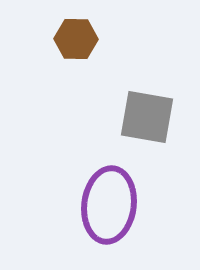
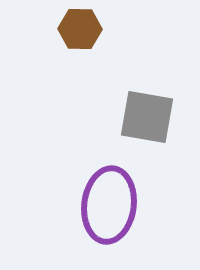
brown hexagon: moved 4 px right, 10 px up
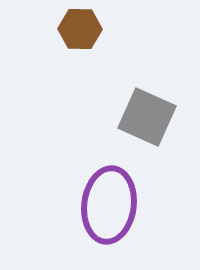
gray square: rotated 14 degrees clockwise
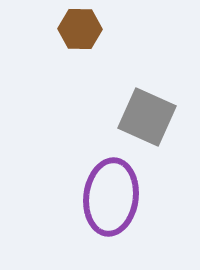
purple ellipse: moved 2 px right, 8 px up
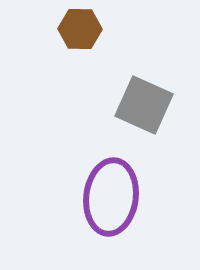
gray square: moved 3 px left, 12 px up
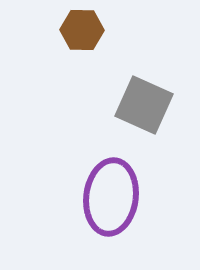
brown hexagon: moved 2 px right, 1 px down
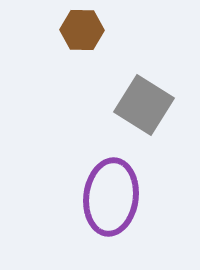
gray square: rotated 8 degrees clockwise
